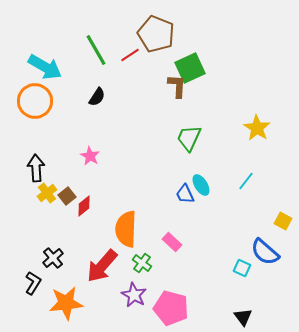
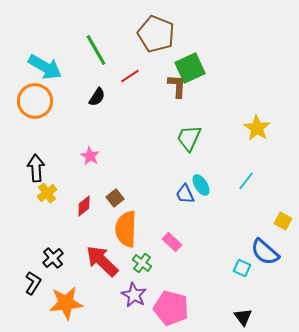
red line: moved 21 px down
brown square: moved 48 px right, 2 px down
red arrow: moved 5 px up; rotated 93 degrees clockwise
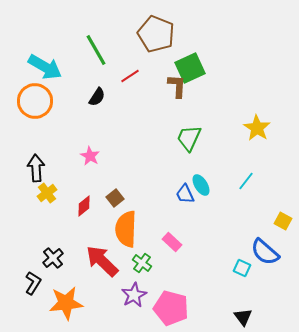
purple star: rotated 15 degrees clockwise
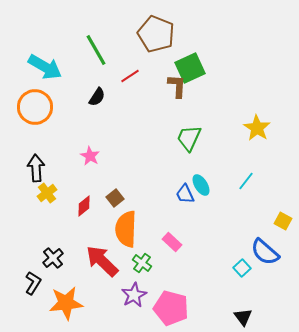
orange circle: moved 6 px down
cyan square: rotated 24 degrees clockwise
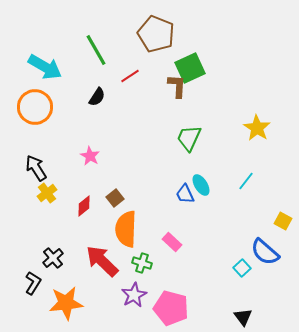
black arrow: rotated 28 degrees counterclockwise
green cross: rotated 18 degrees counterclockwise
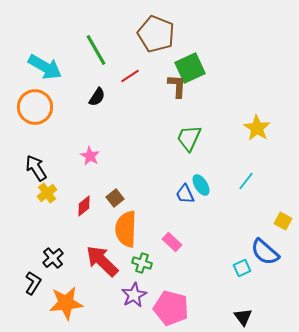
cyan square: rotated 18 degrees clockwise
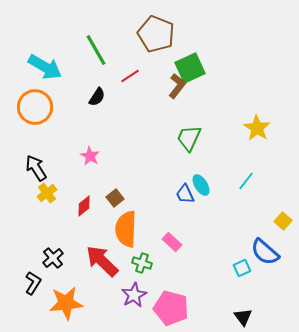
brown L-shape: rotated 35 degrees clockwise
yellow square: rotated 12 degrees clockwise
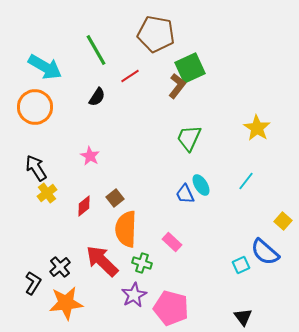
brown pentagon: rotated 12 degrees counterclockwise
black cross: moved 7 px right, 9 px down
cyan square: moved 1 px left, 3 px up
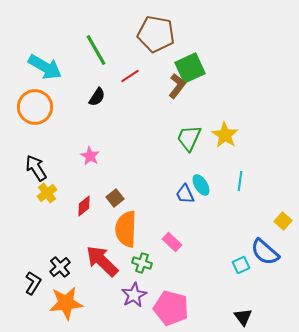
yellow star: moved 32 px left, 7 px down
cyan line: moved 6 px left; rotated 30 degrees counterclockwise
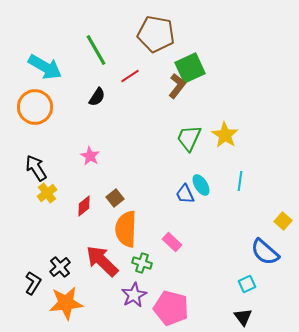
cyan square: moved 6 px right, 19 px down
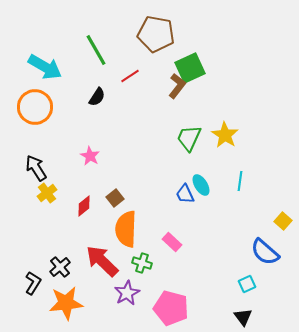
purple star: moved 7 px left, 2 px up
